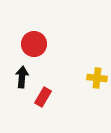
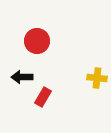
red circle: moved 3 px right, 3 px up
black arrow: rotated 95 degrees counterclockwise
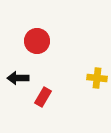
black arrow: moved 4 px left, 1 px down
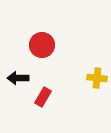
red circle: moved 5 px right, 4 px down
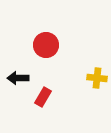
red circle: moved 4 px right
